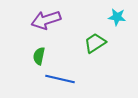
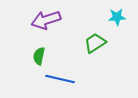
cyan star: rotated 12 degrees counterclockwise
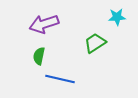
purple arrow: moved 2 px left, 4 px down
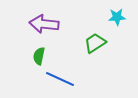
purple arrow: rotated 24 degrees clockwise
blue line: rotated 12 degrees clockwise
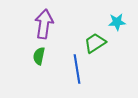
cyan star: moved 5 px down
purple arrow: rotated 92 degrees clockwise
blue line: moved 17 px right, 10 px up; rotated 56 degrees clockwise
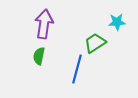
blue line: rotated 24 degrees clockwise
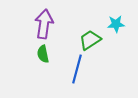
cyan star: moved 1 px left, 2 px down
green trapezoid: moved 5 px left, 3 px up
green semicircle: moved 4 px right, 2 px up; rotated 24 degrees counterclockwise
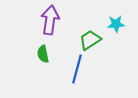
purple arrow: moved 6 px right, 4 px up
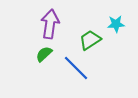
purple arrow: moved 4 px down
green semicircle: moved 1 px right; rotated 60 degrees clockwise
blue line: moved 1 px left, 1 px up; rotated 60 degrees counterclockwise
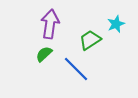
cyan star: rotated 18 degrees counterclockwise
blue line: moved 1 px down
